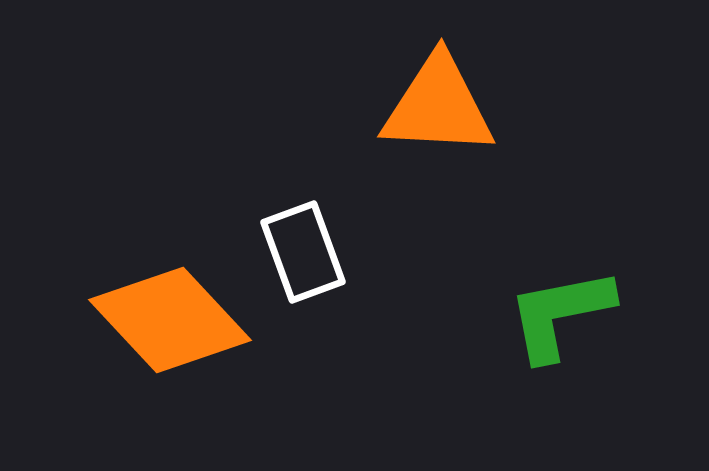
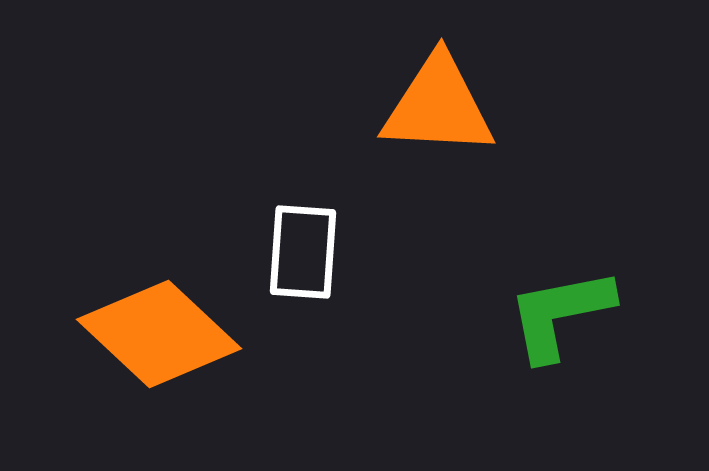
white rectangle: rotated 24 degrees clockwise
orange diamond: moved 11 px left, 14 px down; rotated 4 degrees counterclockwise
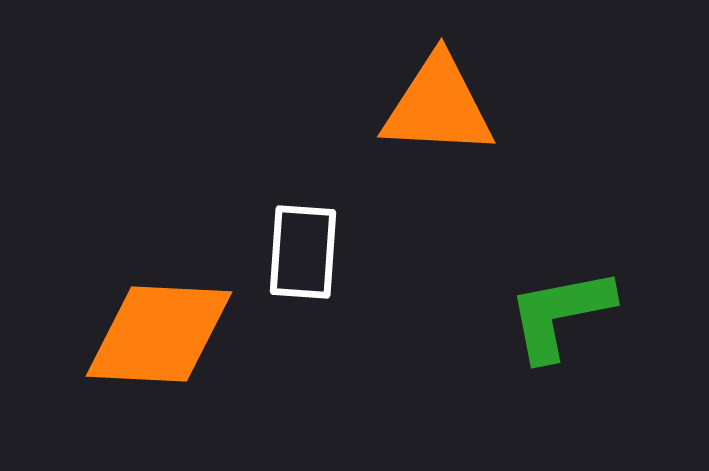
orange diamond: rotated 40 degrees counterclockwise
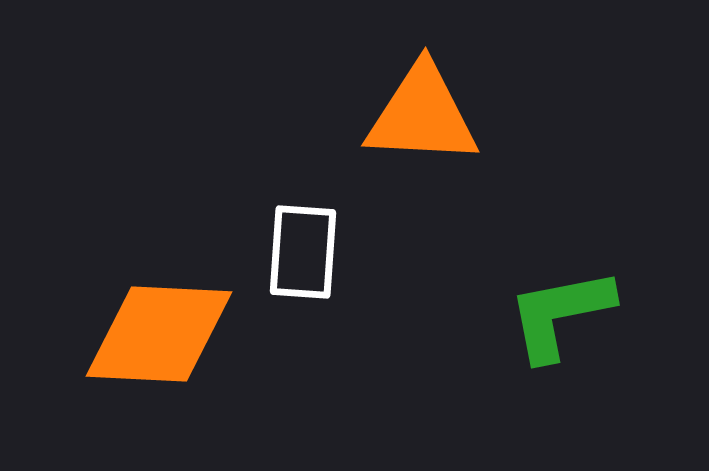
orange triangle: moved 16 px left, 9 px down
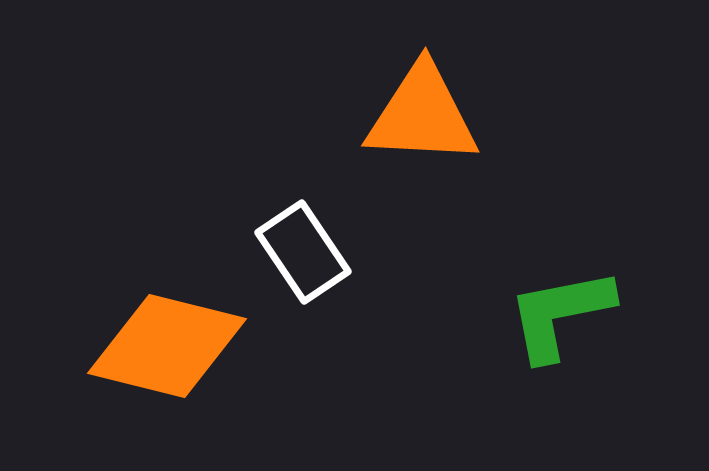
white rectangle: rotated 38 degrees counterclockwise
orange diamond: moved 8 px right, 12 px down; rotated 11 degrees clockwise
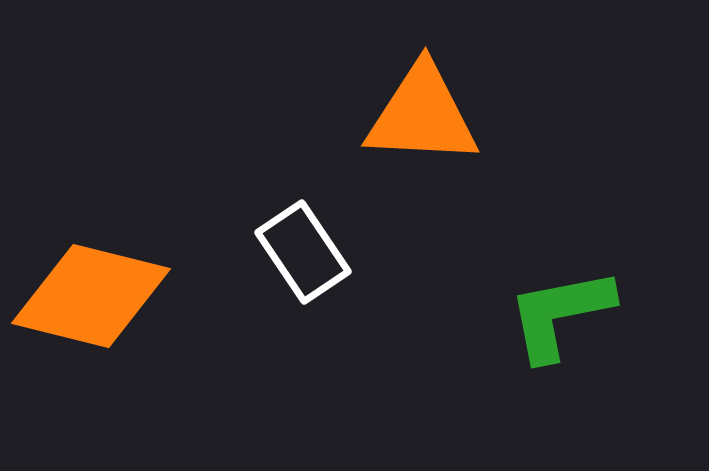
orange diamond: moved 76 px left, 50 px up
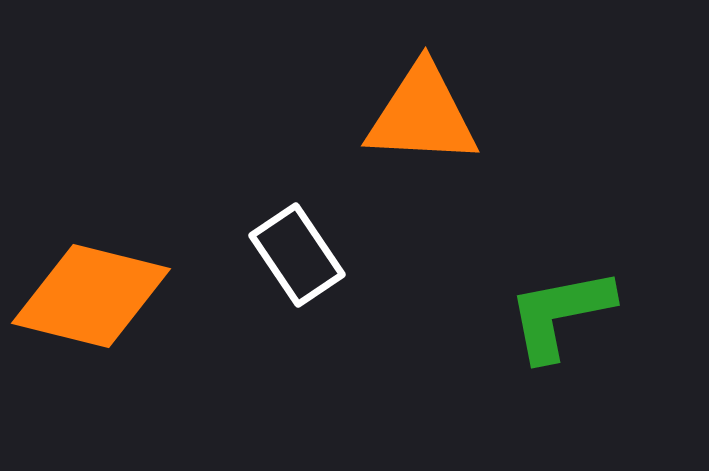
white rectangle: moved 6 px left, 3 px down
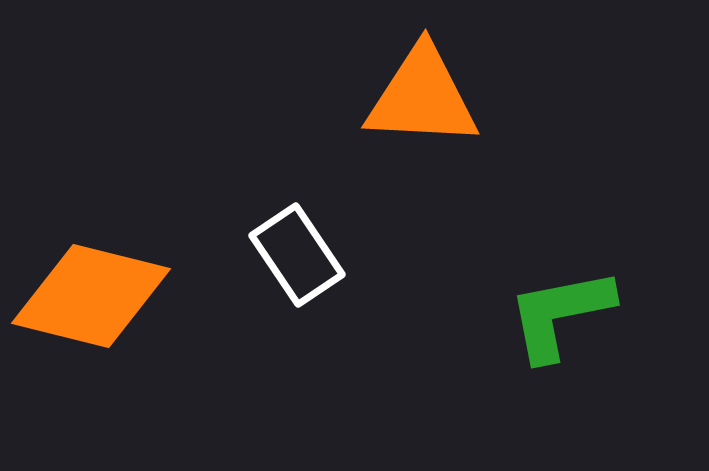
orange triangle: moved 18 px up
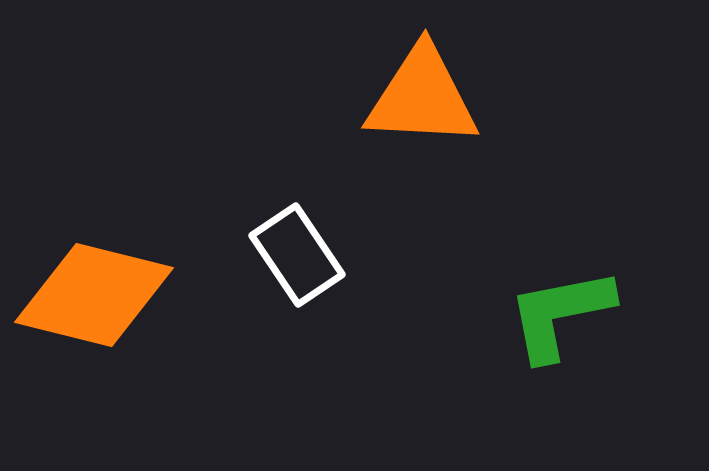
orange diamond: moved 3 px right, 1 px up
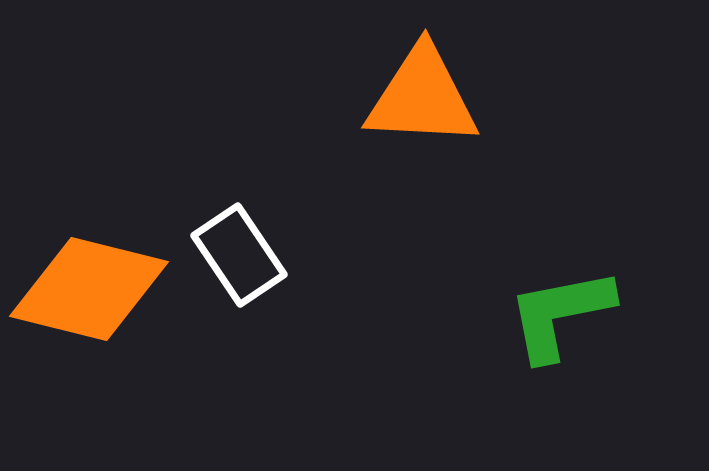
white rectangle: moved 58 px left
orange diamond: moved 5 px left, 6 px up
